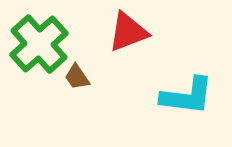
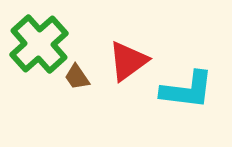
red triangle: moved 29 px down; rotated 15 degrees counterclockwise
cyan L-shape: moved 6 px up
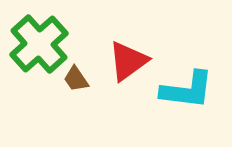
brown trapezoid: moved 1 px left, 2 px down
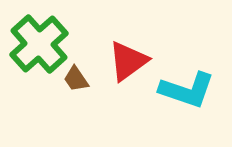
cyan L-shape: rotated 12 degrees clockwise
